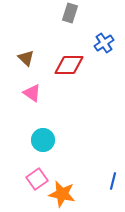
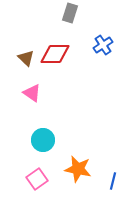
blue cross: moved 1 px left, 2 px down
red diamond: moved 14 px left, 11 px up
orange star: moved 16 px right, 25 px up
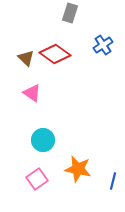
red diamond: rotated 36 degrees clockwise
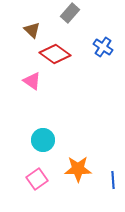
gray rectangle: rotated 24 degrees clockwise
blue cross: moved 2 px down; rotated 24 degrees counterclockwise
brown triangle: moved 6 px right, 28 px up
pink triangle: moved 12 px up
orange star: rotated 12 degrees counterclockwise
blue line: moved 1 px up; rotated 18 degrees counterclockwise
